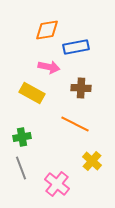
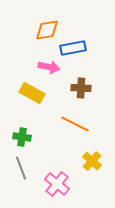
blue rectangle: moved 3 px left, 1 px down
green cross: rotated 18 degrees clockwise
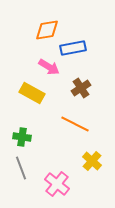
pink arrow: rotated 20 degrees clockwise
brown cross: rotated 36 degrees counterclockwise
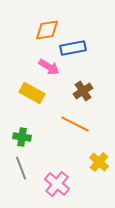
brown cross: moved 2 px right, 3 px down
yellow cross: moved 7 px right, 1 px down
